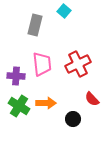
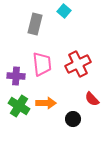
gray rectangle: moved 1 px up
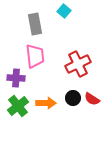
gray rectangle: rotated 25 degrees counterclockwise
pink trapezoid: moved 7 px left, 8 px up
purple cross: moved 2 px down
red semicircle: rotated 14 degrees counterclockwise
green cross: moved 1 px left; rotated 20 degrees clockwise
black circle: moved 21 px up
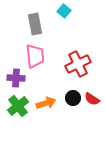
orange arrow: rotated 18 degrees counterclockwise
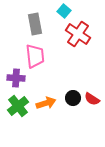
red cross: moved 30 px up; rotated 30 degrees counterclockwise
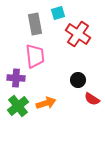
cyan square: moved 6 px left, 2 px down; rotated 32 degrees clockwise
black circle: moved 5 px right, 18 px up
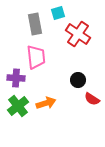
pink trapezoid: moved 1 px right, 1 px down
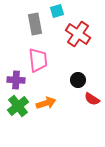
cyan square: moved 1 px left, 2 px up
pink trapezoid: moved 2 px right, 3 px down
purple cross: moved 2 px down
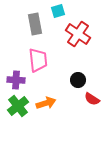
cyan square: moved 1 px right
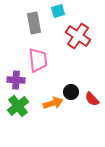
gray rectangle: moved 1 px left, 1 px up
red cross: moved 2 px down
black circle: moved 7 px left, 12 px down
red semicircle: rotated 14 degrees clockwise
orange arrow: moved 7 px right
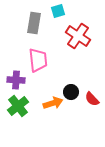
gray rectangle: rotated 20 degrees clockwise
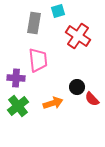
purple cross: moved 2 px up
black circle: moved 6 px right, 5 px up
